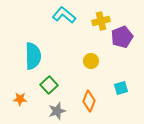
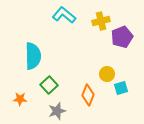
yellow circle: moved 16 px right, 13 px down
orange diamond: moved 1 px left, 6 px up
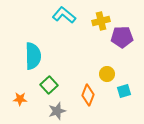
purple pentagon: rotated 20 degrees clockwise
cyan square: moved 3 px right, 3 px down
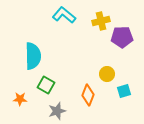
green square: moved 3 px left; rotated 18 degrees counterclockwise
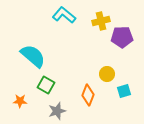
cyan semicircle: rotated 48 degrees counterclockwise
orange star: moved 2 px down
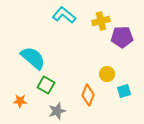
cyan semicircle: moved 2 px down
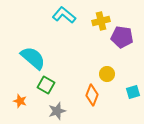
purple pentagon: rotated 10 degrees clockwise
cyan square: moved 9 px right, 1 px down
orange diamond: moved 4 px right
orange star: rotated 16 degrees clockwise
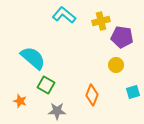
yellow circle: moved 9 px right, 9 px up
gray star: rotated 18 degrees clockwise
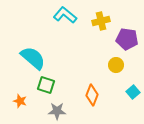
cyan L-shape: moved 1 px right
purple pentagon: moved 5 px right, 2 px down
green square: rotated 12 degrees counterclockwise
cyan square: rotated 24 degrees counterclockwise
